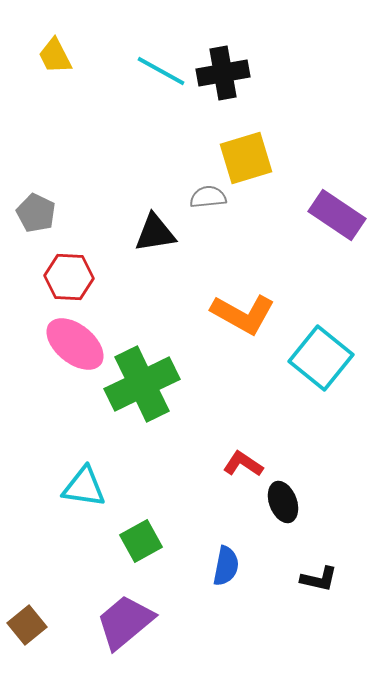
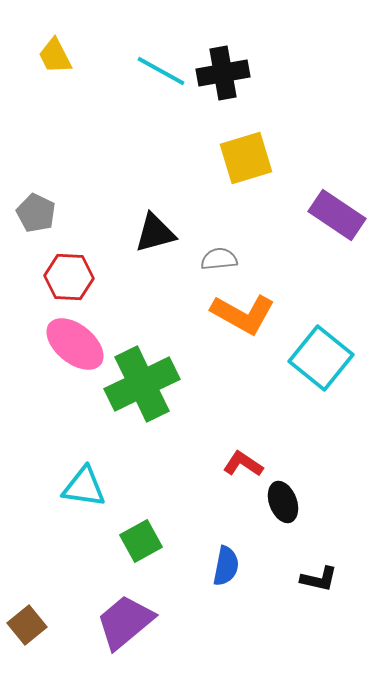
gray semicircle: moved 11 px right, 62 px down
black triangle: rotated 6 degrees counterclockwise
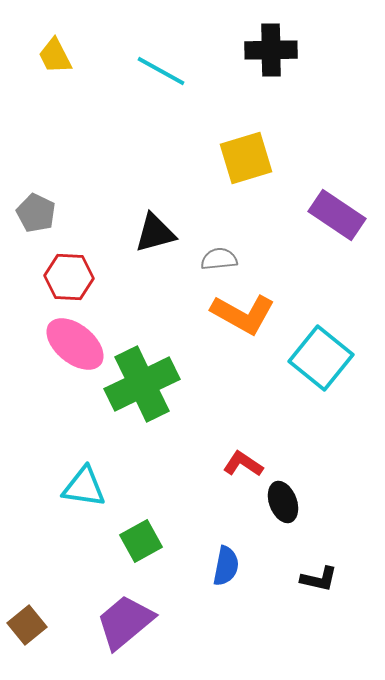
black cross: moved 48 px right, 23 px up; rotated 9 degrees clockwise
